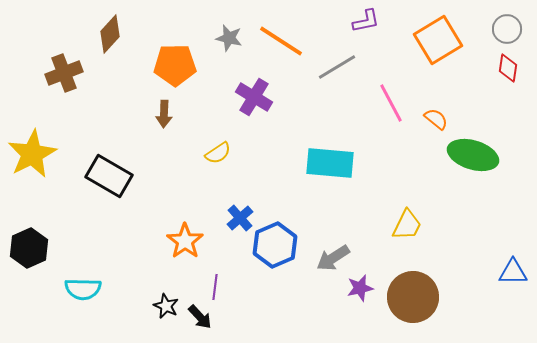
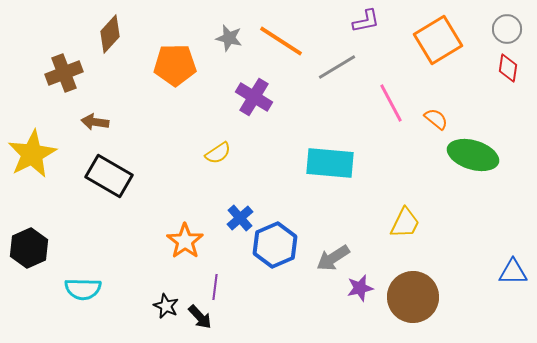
brown arrow: moved 69 px left, 8 px down; rotated 96 degrees clockwise
yellow trapezoid: moved 2 px left, 2 px up
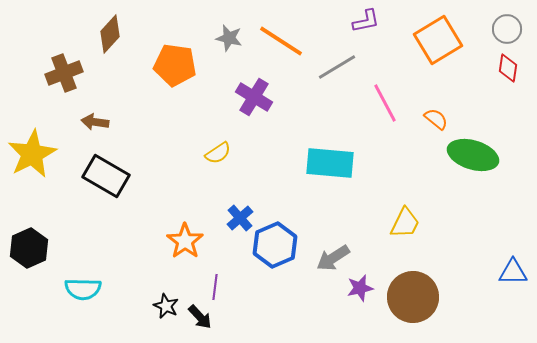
orange pentagon: rotated 9 degrees clockwise
pink line: moved 6 px left
black rectangle: moved 3 px left
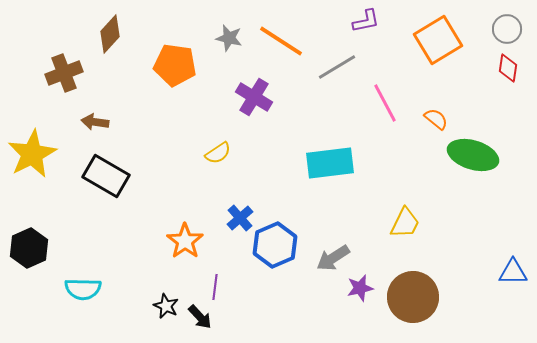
cyan rectangle: rotated 12 degrees counterclockwise
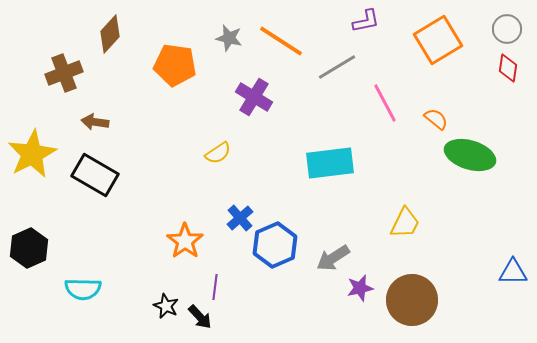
green ellipse: moved 3 px left
black rectangle: moved 11 px left, 1 px up
brown circle: moved 1 px left, 3 px down
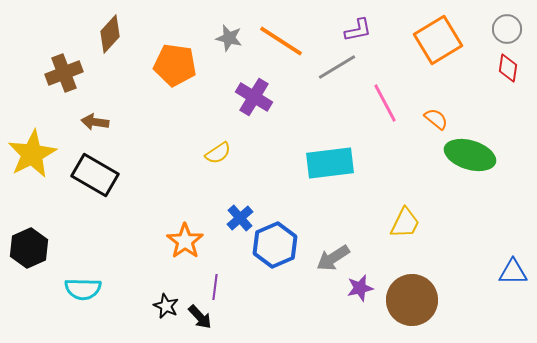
purple L-shape: moved 8 px left, 9 px down
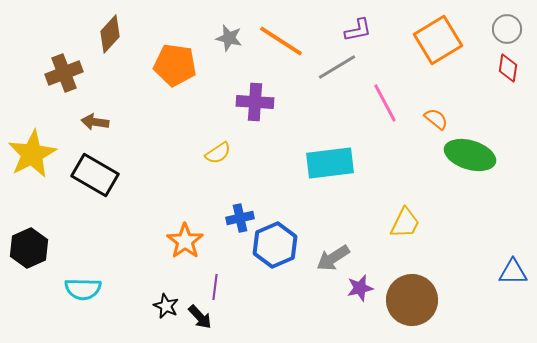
purple cross: moved 1 px right, 5 px down; rotated 27 degrees counterclockwise
blue cross: rotated 28 degrees clockwise
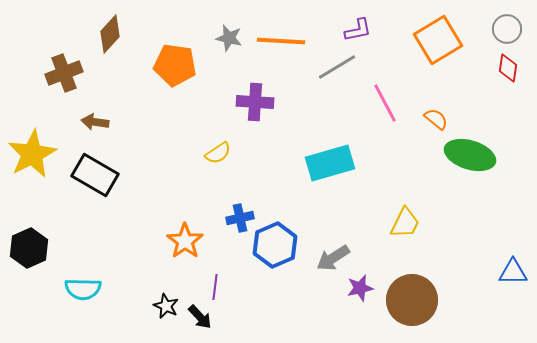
orange line: rotated 30 degrees counterclockwise
cyan rectangle: rotated 9 degrees counterclockwise
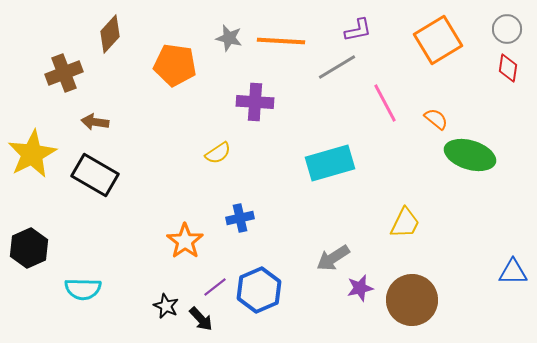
blue hexagon: moved 16 px left, 45 px down
purple line: rotated 45 degrees clockwise
black arrow: moved 1 px right, 2 px down
